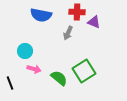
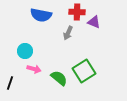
black line: rotated 40 degrees clockwise
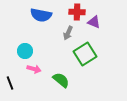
green square: moved 1 px right, 17 px up
green semicircle: moved 2 px right, 2 px down
black line: rotated 40 degrees counterclockwise
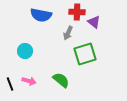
purple triangle: rotated 16 degrees clockwise
green square: rotated 15 degrees clockwise
pink arrow: moved 5 px left, 12 px down
black line: moved 1 px down
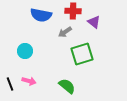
red cross: moved 4 px left, 1 px up
gray arrow: moved 3 px left, 1 px up; rotated 32 degrees clockwise
green square: moved 3 px left
green semicircle: moved 6 px right, 6 px down
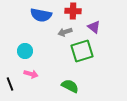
purple triangle: moved 5 px down
gray arrow: rotated 16 degrees clockwise
green square: moved 3 px up
pink arrow: moved 2 px right, 7 px up
green semicircle: moved 3 px right; rotated 12 degrees counterclockwise
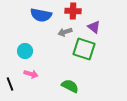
green square: moved 2 px right, 2 px up; rotated 35 degrees clockwise
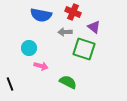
red cross: moved 1 px down; rotated 21 degrees clockwise
gray arrow: rotated 16 degrees clockwise
cyan circle: moved 4 px right, 3 px up
pink arrow: moved 10 px right, 8 px up
green semicircle: moved 2 px left, 4 px up
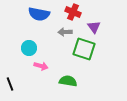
blue semicircle: moved 2 px left, 1 px up
purple triangle: rotated 16 degrees clockwise
green semicircle: moved 1 px up; rotated 18 degrees counterclockwise
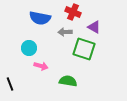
blue semicircle: moved 1 px right, 4 px down
purple triangle: rotated 24 degrees counterclockwise
